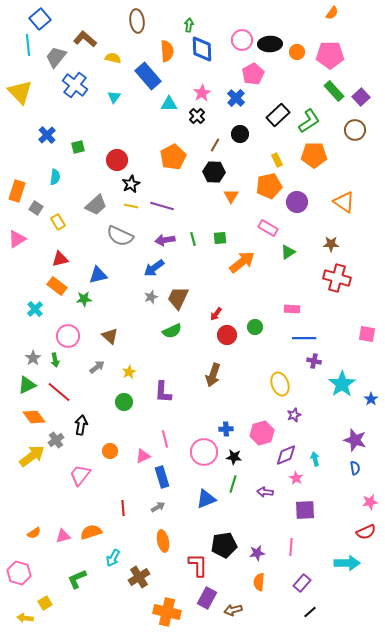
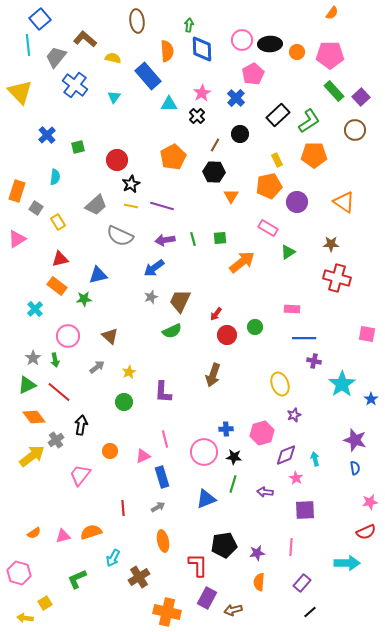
brown trapezoid at (178, 298): moved 2 px right, 3 px down
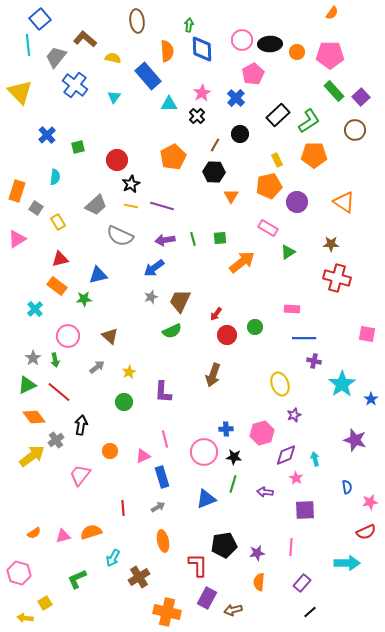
blue semicircle at (355, 468): moved 8 px left, 19 px down
